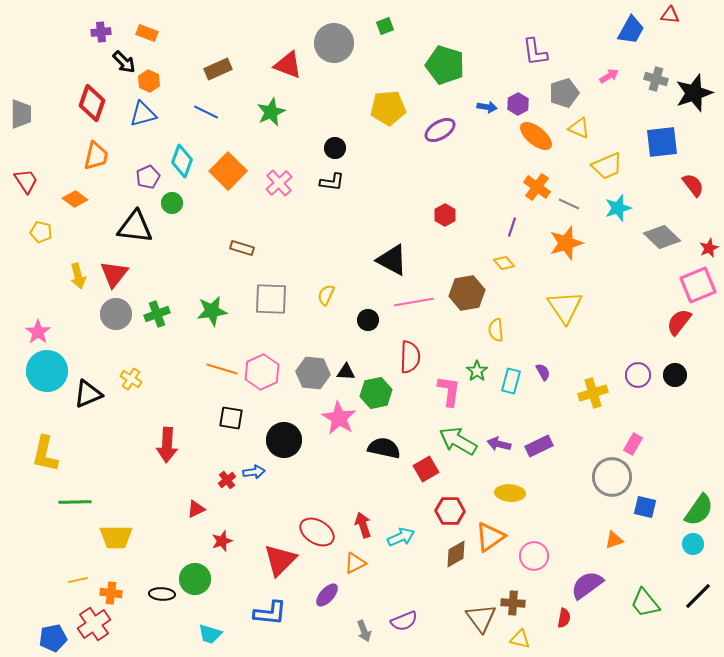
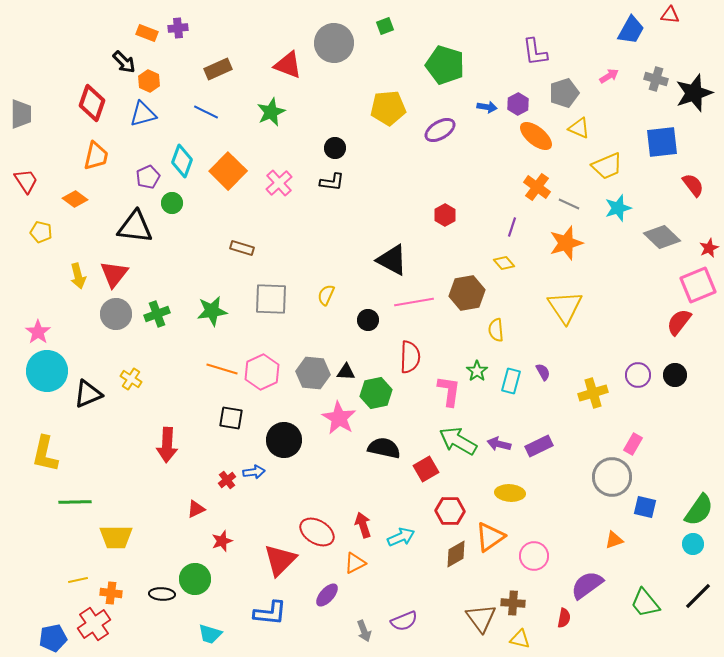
purple cross at (101, 32): moved 77 px right, 4 px up
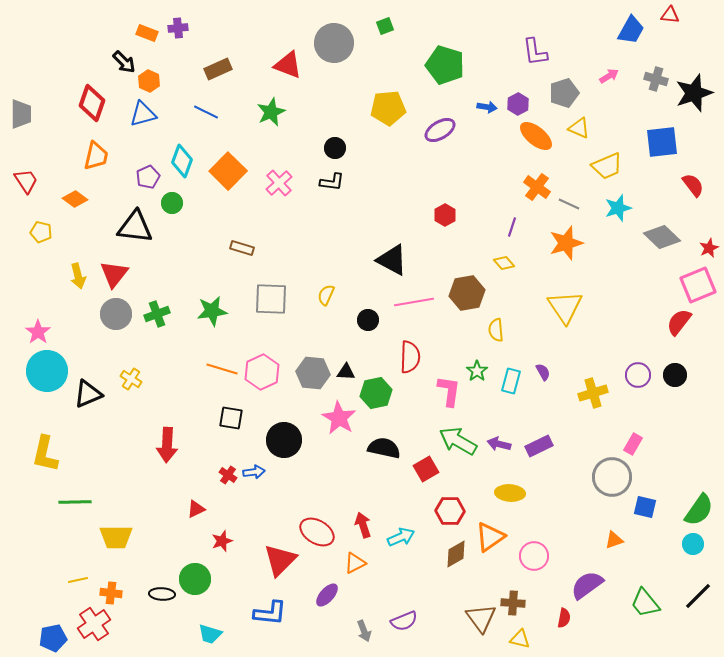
red cross at (227, 480): moved 1 px right, 5 px up; rotated 18 degrees counterclockwise
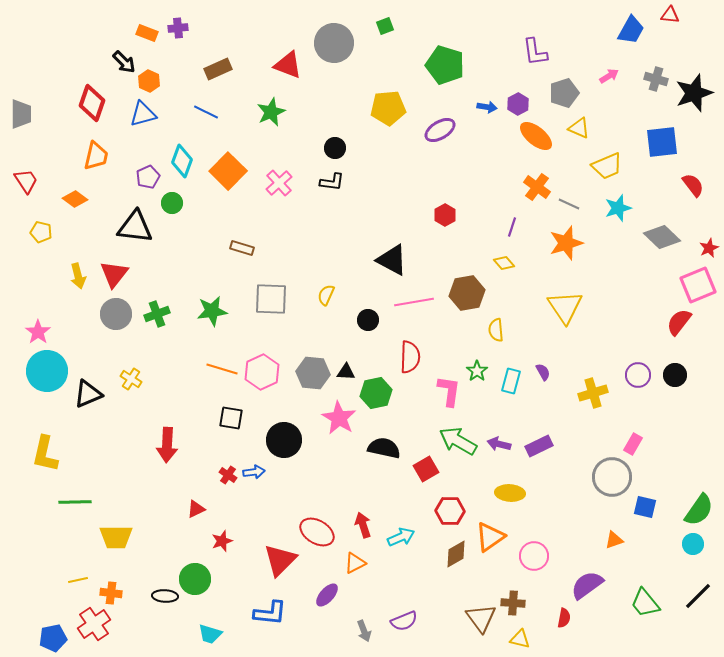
black ellipse at (162, 594): moved 3 px right, 2 px down
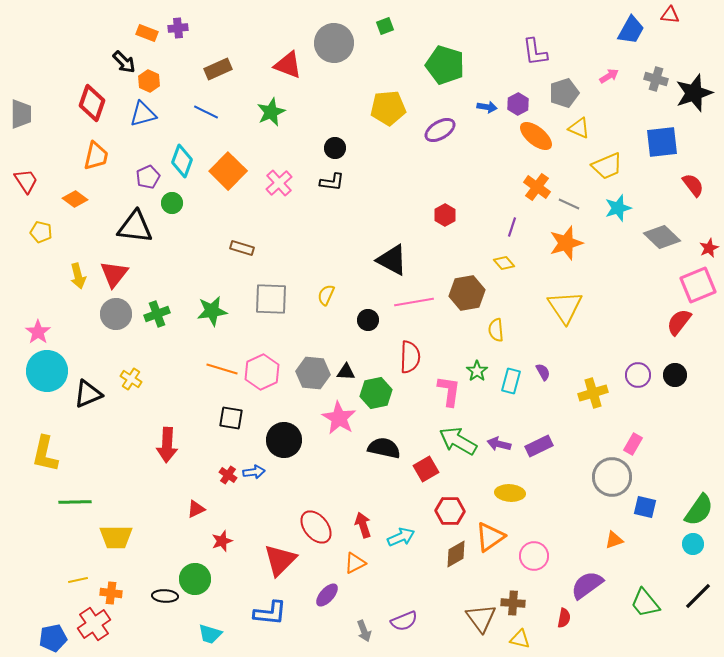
red ellipse at (317, 532): moved 1 px left, 5 px up; rotated 20 degrees clockwise
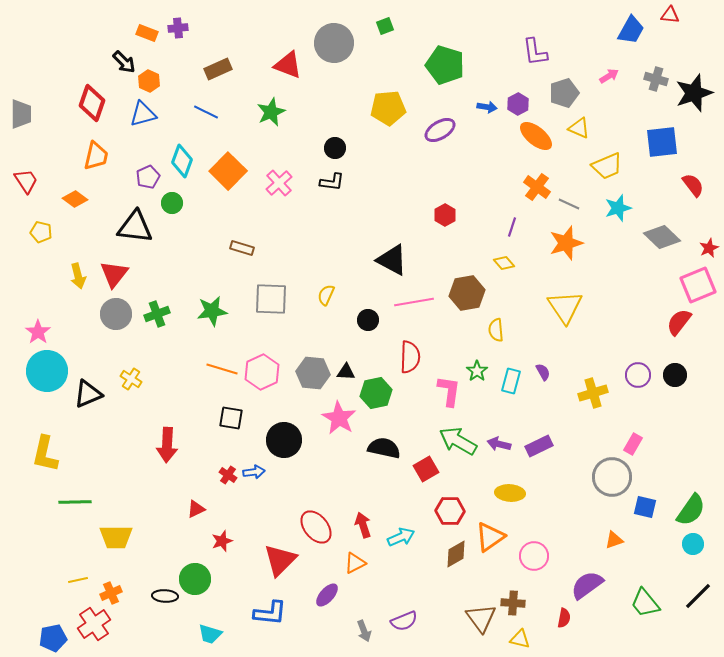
green semicircle at (699, 510): moved 8 px left
orange cross at (111, 593): rotated 30 degrees counterclockwise
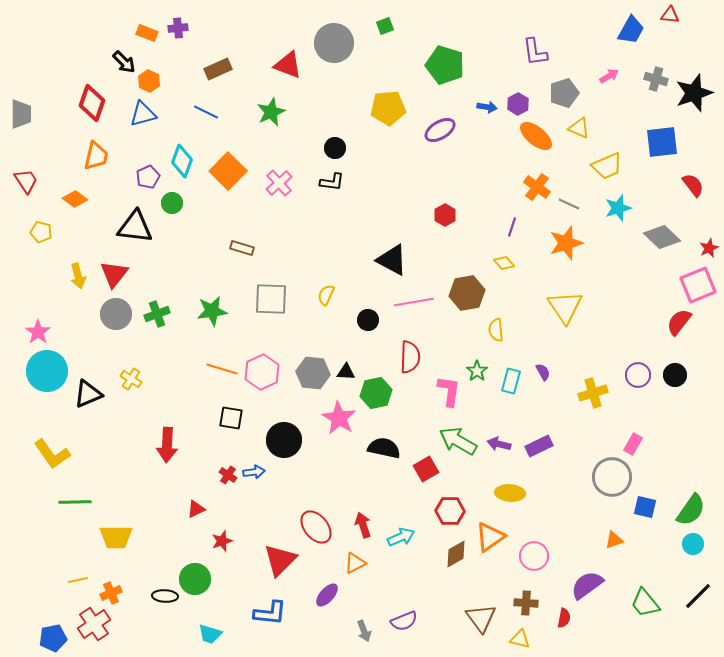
yellow L-shape at (45, 454): moved 7 px right; rotated 48 degrees counterclockwise
brown cross at (513, 603): moved 13 px right
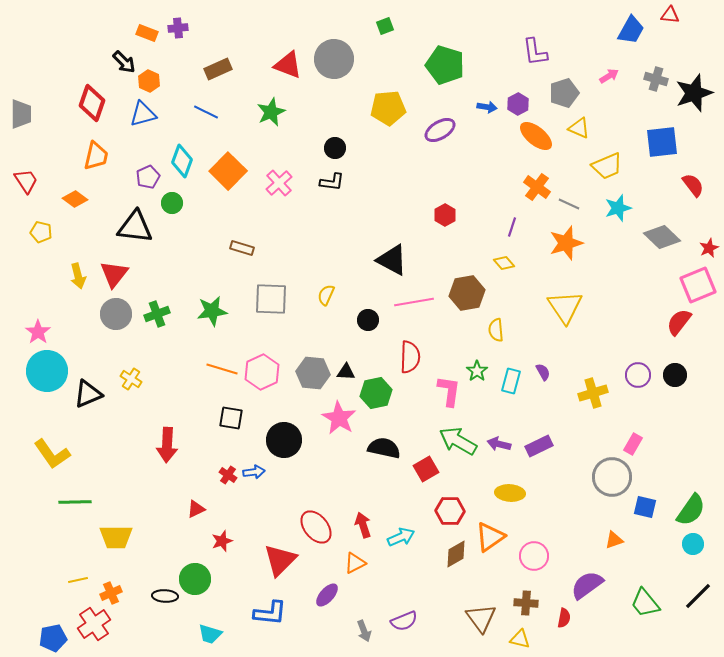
gray circle at (334, 43): moved 16 px down
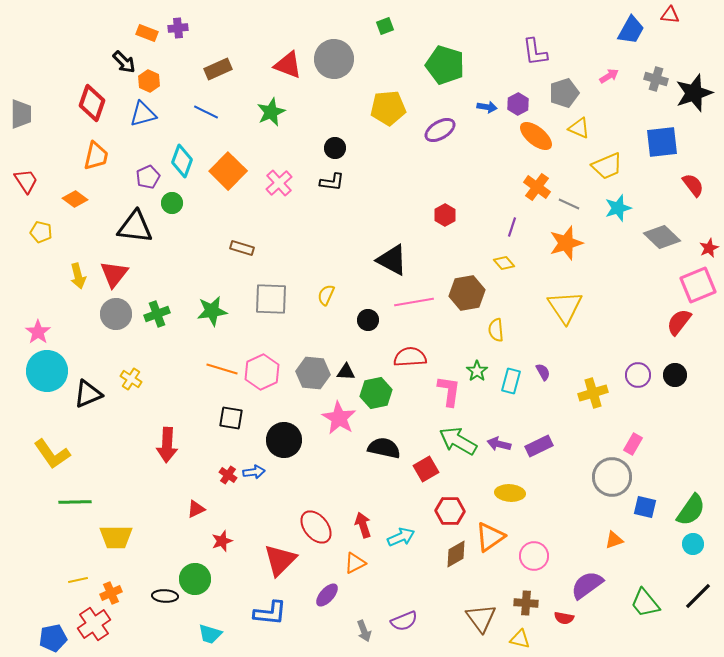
red semicircle at (410, 357): rotated 96 degrees counterclockwise
red semicircle at (564, 618): rotated 90 degrees clockwise
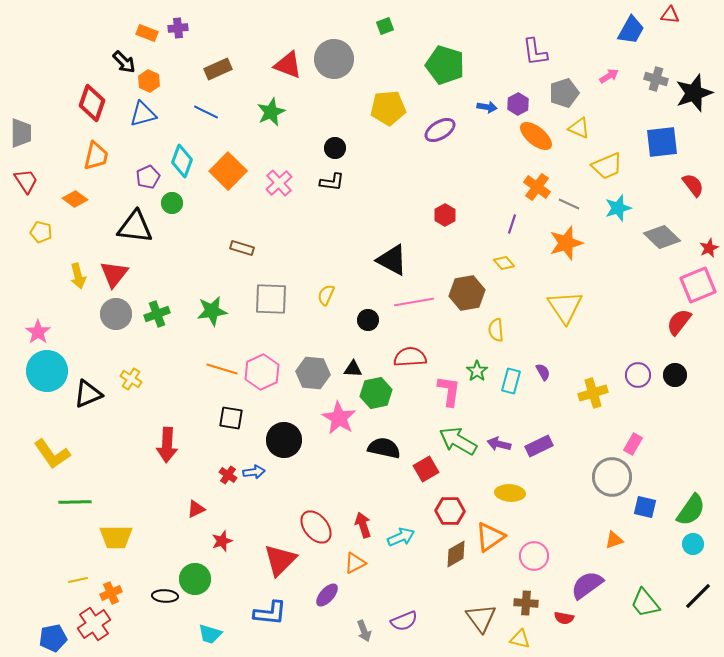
gray trapezoid at (21, 114): moved 19 px down
purple line at (512, 227): moved 3 px up
black triangle at (346, 372): moved 7 px right, 3 px up
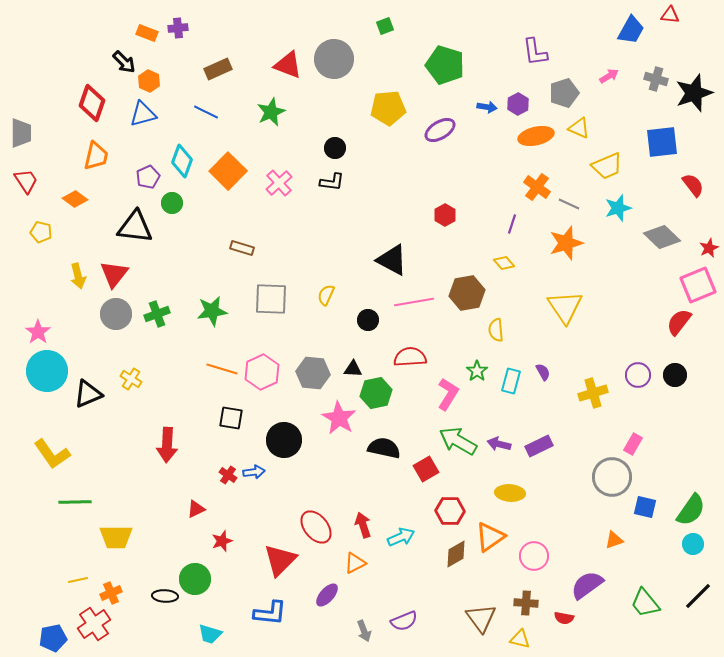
orange ellipse at (536, 136): rotated 52 degrees counterclockwise
pink L-shape at (449, 391): moved 1 px left, 3 px down; rotated 24 degrees clockwise
